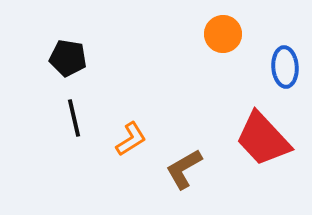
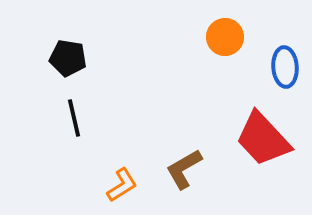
orange circle: moved 2 px right, 3 px down
orange L-shape: moved 9 px left, 46 px down
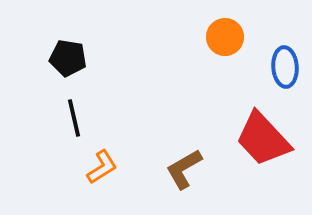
orange L-shape: moved 20 px left, 18 px up
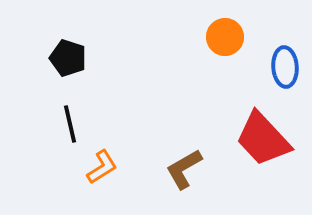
black pentagon: rotated 9 degrees clockwise
black line: moved 4 px left, 6 px down
